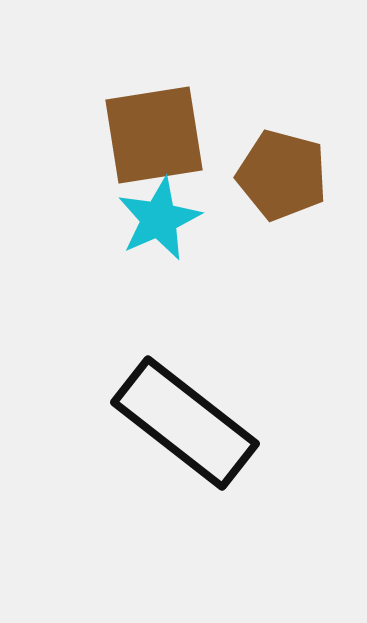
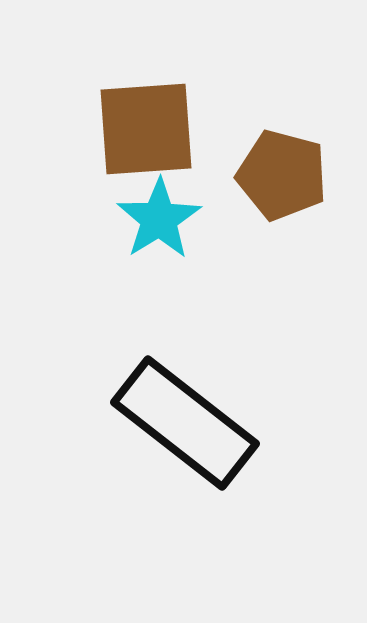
brown square: moved 8 px left, 6 px up; rotated 5 degrees clockwise
cyan star: rotated 8 degrees counterclockwise
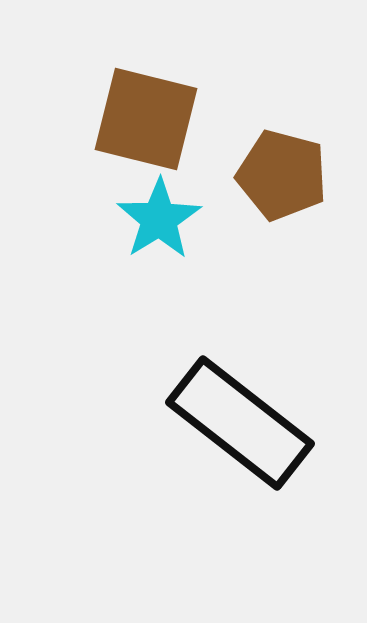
brown square: moved 10 px up; rotated 18 degrees clockwise
black rectangle: moved 55 px right
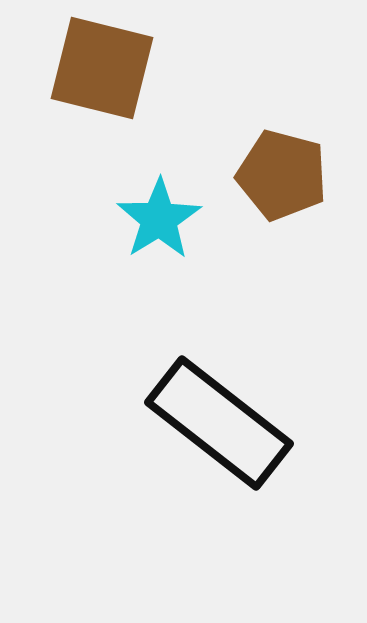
brown square: moved 44 px left, 51 px up
black rectangle: moved 21 px left
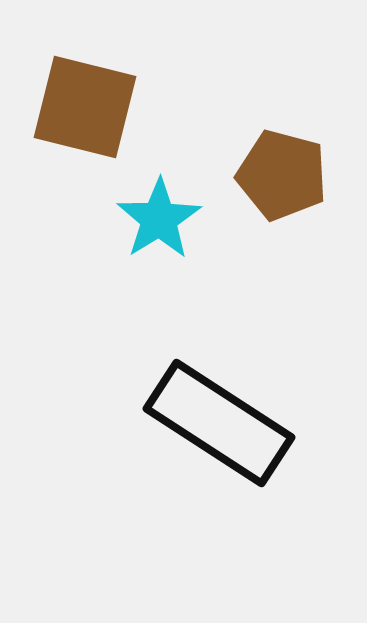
brown square: moved 17 px left, 39 px down
black rectangle: rotated 5 degrees counterclockwise
